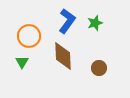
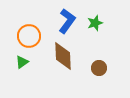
green triangle: rotated 24 degrees clockwise
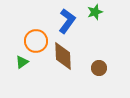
green star: moved 11 px up
orange circle: moved 7 px right, 5 px down
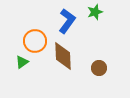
orange circle: moved 1 px left
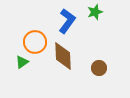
orange circle: moved 1 px down
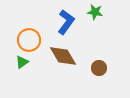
green star: rotated 28 degrees clockwise
blue L-shape: moved 1 px left, 1 px down
orange circle: moved 6 px left, 2 px up
brown diamond: rotated 28 degrees counterclockwise
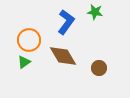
green triangle: moved 2 px right
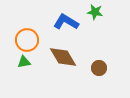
blue L-shape: rotated 95 degrees counterclockwise
orange circle: moved 2 px left
brown diamond: moved 1 px down
green triangle: rotated 24 degrees clockwise
